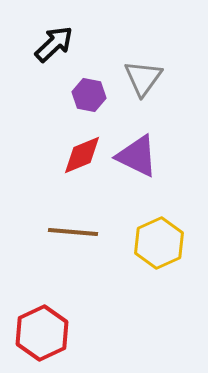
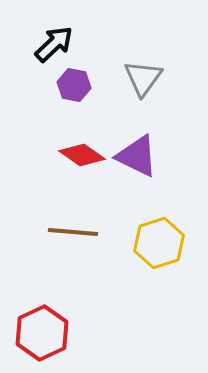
purple hexagon: moved 15 px left, 10 px up
red diamond: rotated 57 degrees clockwise
yellow hexagon: rotated 6 degrees clockwise
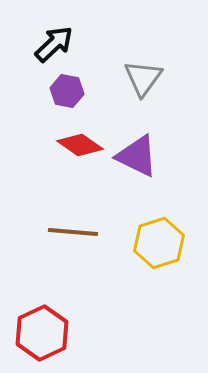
purple hexagon: moved 7 px left, 6 px down
red diamond: moved 2 px left, 10 px up
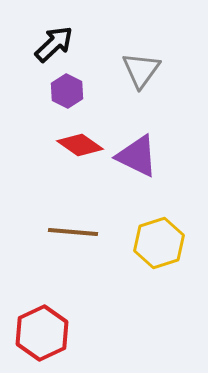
gray triangle: moved 2 px left, 8 px up
purple hexagon: rotated 16 degrees clockwise
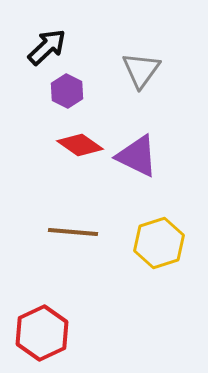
black arrow: moved 7 px left, 3 px down
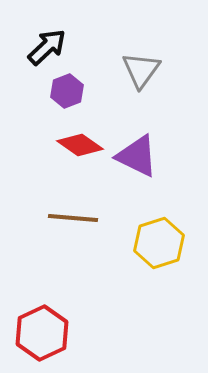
purple hexagon: rotated 12 degrees clockwise
brown line: moved 14 px up
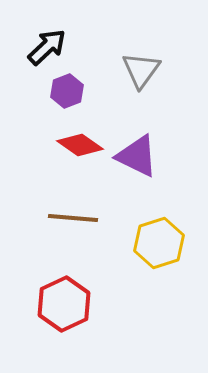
red hexagon: moved 22 px right, 29 px up
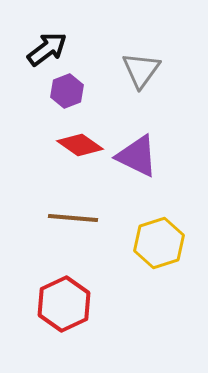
black arrow: moved 2 px down; rotated 6 degrees clockwise
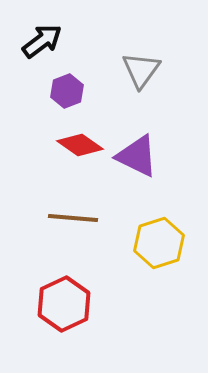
black arrow: moved 5 px left, 8 px up
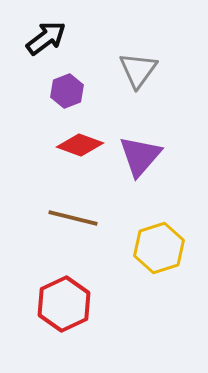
black arrow: moved 4 px right, 3 px up
gray triangle: moved 3 px left
red diamond: rotated 15 degrees counterclockwise
purple triangle: moved 3 px right; rotated 45 degrees clockwise
brown line: rotated 9 degrees clockwise
yellow hexagon: moved 5 px down
